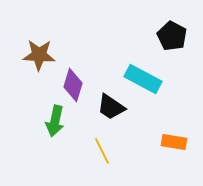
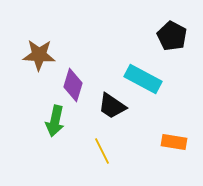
black trapezoid: moved 1 px right, 1 px up
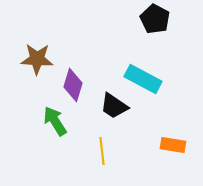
black pentagon: moved 17 px left, 17 px up
brown star: moved 2 px left, 4 px down
black trapezoid: moved 2 px right
green arrow: rotated 136 degrees clockwise
orange rectangle: moved 1 px left, 3 px down
yellow line: rotated 20 degrees clockwise
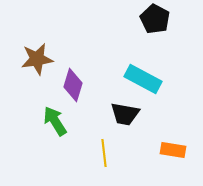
brown star: rotated 12 degrees counterclockwise
black trapezoid: moved 11 px right, 8 px down; rotated 24 degrees counterclockwise
orange rectangle: moved 5 px down
yellow line: moved 2 px right, 2 px down
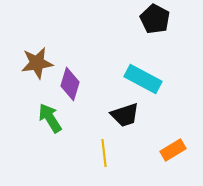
brown star: moved 4 px down
purple diamond: moved 3 px left, 1 px up
black trapezoid: moved 1 px down; rotated 28 degrees counterclockwise
green arrow: moved 5 px left, 3 px up
orange rectangle: rotated 40 degrees counterclockwise
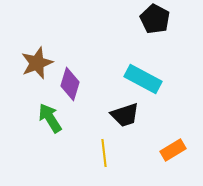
brown star: rotated 12 degrees counterclockwise
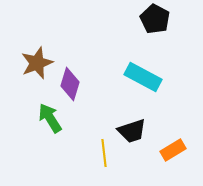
cyan rectangle: moved 2 px up
black trapezoid: moved 7 px right, 16 px down
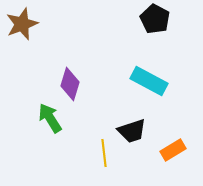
brown star: moved 15 px left, 39 px up
cyan rectangle: moved 6 px right, 4 px down
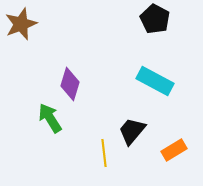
brown star: moved 1 px left
cyan rectangle: moved 6 px right
black trapezoid: rotated 148 degrees clockwise
orange rectangle: moved 1 px right
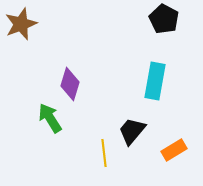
black pentagon: moved 9 px right
cyan rectangle: rotated 72 degrees clockwise
